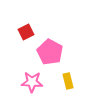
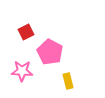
pink star: moved 10 px left, 11 px up
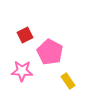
red square: moved 1 px left, 3 px down
yellow rectangle: rotated 21 degrees counterclockwise
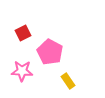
red square: moved 2 px left, 2 px up
